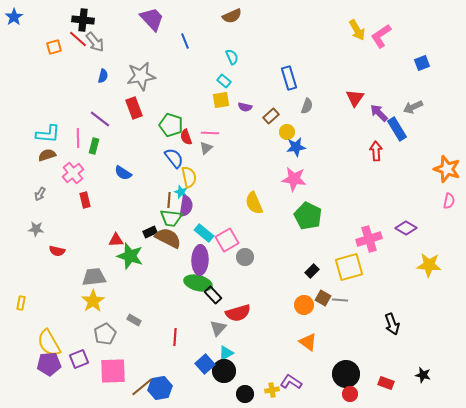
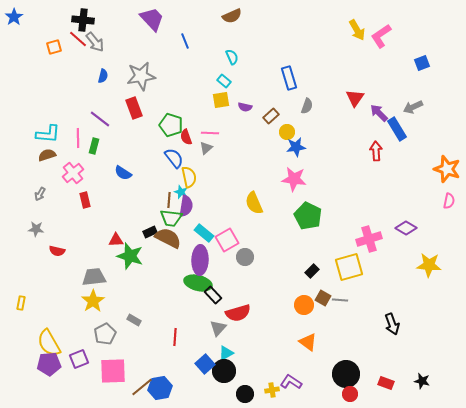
black star at (423, 375): moved 1 px left, 6 px down
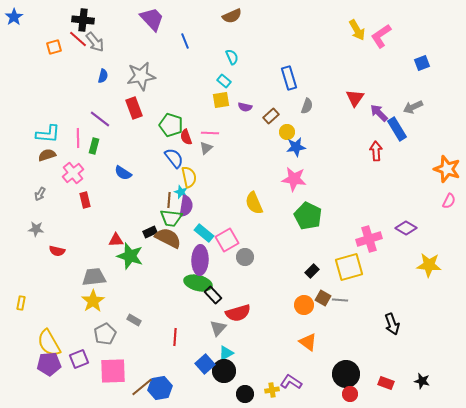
pink semicircle at (449, 201): rotated 14 degrees clockwise
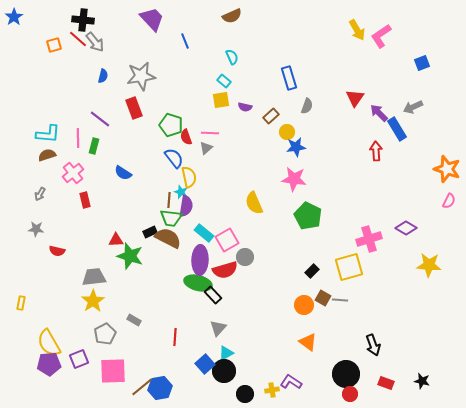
orange square at (54, 47): moved 2 px up
red semicircle at (238, 313): moved 13 px left, 43 px up
black arrow at (392, 324): moved 19 px left, 21 px down
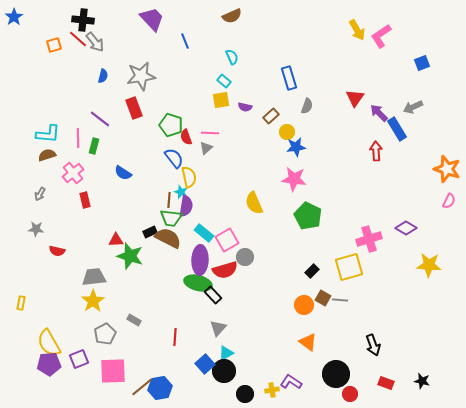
black circle at (346, 374): moved 10 px left
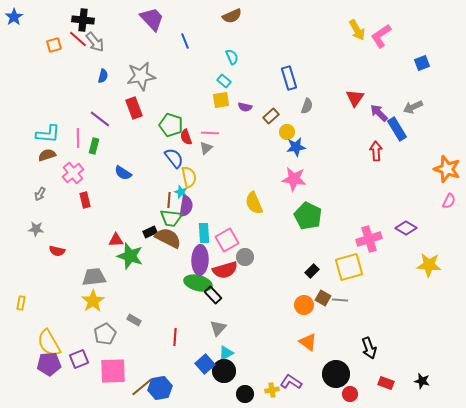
cyan rectangle at (204, 233): rotated 48 degrees clockwise
black arrow at (373, 345): moved 4 px left, 3 px down
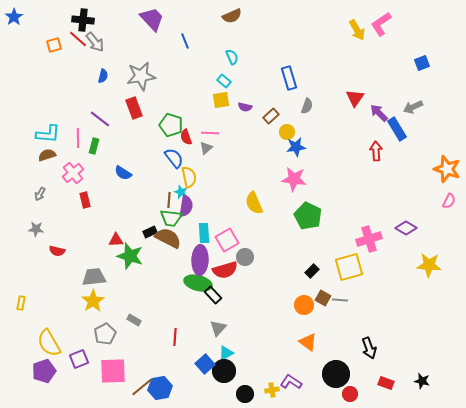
pink L-shape at (381, 36): moved 12 px up
purple pentagon at (49, 364): moved 5 px left, 7 px down; rotated 15 degrees counterclockwise
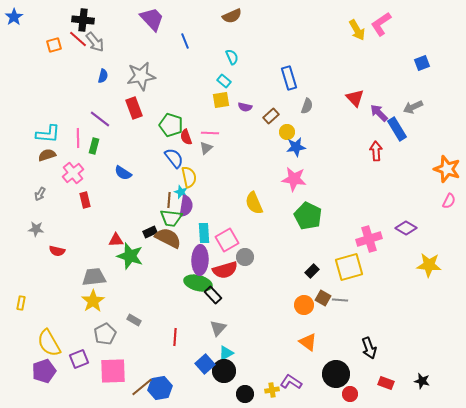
red triangle at (355, 98): rotated 18 degrees counterclockwise
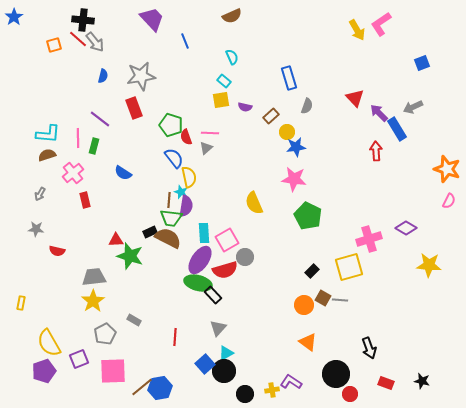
purple ellipse at (200, 260): rotated 32 degrees clockwise
